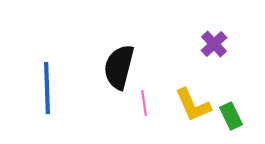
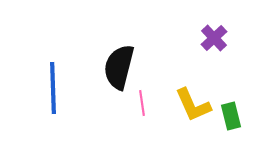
purple cross: moved 6 px up
blue line: moved 6 px right
pink line: moved 2 px left
green rectangle: rotated 12 degrees clockwise
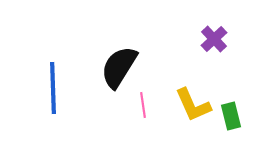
purple cross: moved 1 px down
black semicircle: rotated 18 degrees clockwise
pink line: moved 1 px right, 2 px down
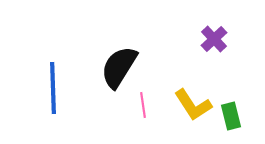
yellow L-shape: rotated 9 degrees counterclockwise
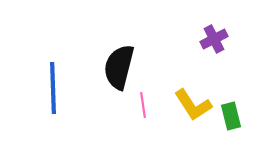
purple cross: rotated 16 degrees clockwise
black semicircle: rotated 18 degrees counterclockwise
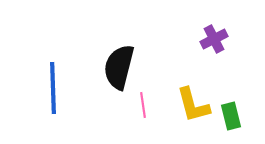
yellow L-shape: rotated 18 degrees clockwise
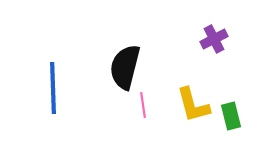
black semicircle: moved 6 px right
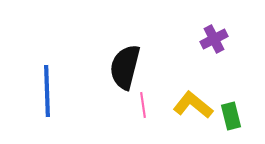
blue line: moved 6 px left, 3 px down
yellow L-shape: rotated 144 degrees clockwise
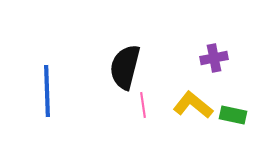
purple cross: moved 19 px down; rotated 16 degrees clockwise
green rectangle: moved 2 px right, 1 px up; rotated 64 degrees counterclockwise
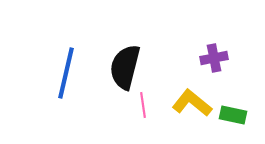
blue line: moved 19 px right, 18 px up; rotated 15 degrees clockwise
yellow L-shape: moved 1 px left, 2 px up
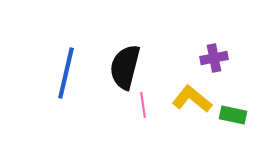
yellow L-shape: moved 4 px up
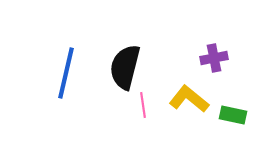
yellow L-shape: moved 3 px left
